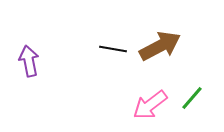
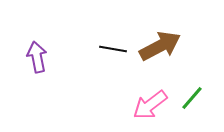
purple arrow: moved 8 px right, 4 px up
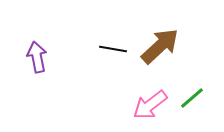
brown arrow: rotated 15 degrees counterclockwise
green line: rotated 8 degrees clockwise
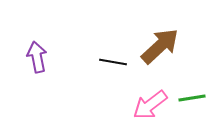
black line: moved 13 px down
green line: rotated 32 degrees clockwise
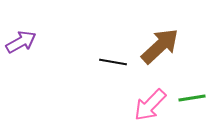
purple arrow: moved 16 px left, 15 px up; rotated 72 degrees clockwise
pink arrow: rotated 9 degrees counterclockwise
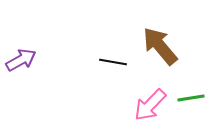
purple arrow: moved 18 px down
brown arrow: rotated 87 degrees counterclockwise
green line: moved 1 px left
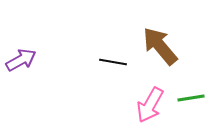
pink arrow: rotated 15 degrees counterclockwise
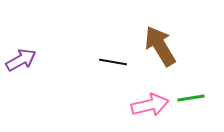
brown arrow: rotated 9 degrees clockwise
pink arrow: rotated 132 degrees counterclockwise
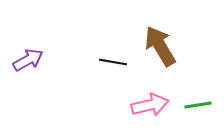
purple arrow: moved 7 px right
green line: moved 7 px right, 7 px down
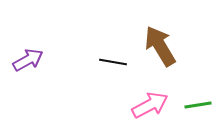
pink arrow: rotated 15 degrees counterclockwise
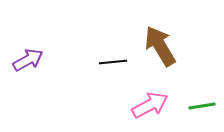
black line: rotated 16 degrees counterclockwise
green line: moved 4 px right, 1 px down
